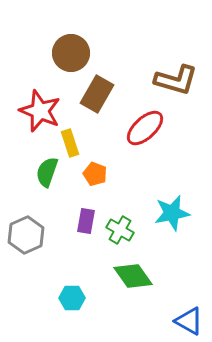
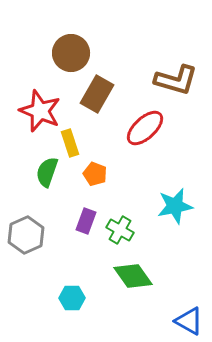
cyan star: moved 3 px right, 7 px up
purple rectangle: rotated 10 degrees clockwise
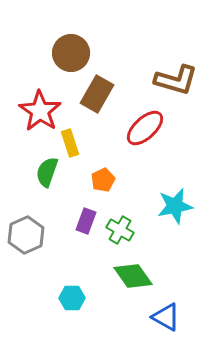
red star: rotated 12 degrees clockwise
orange pentagon: moved 8 px right, 6 px down; rotated 25 degrees clockwise
blue triangle: moved 23 px left, 4 px up
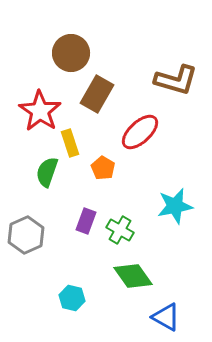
red ellipse: moved 5 px left, 4 px down
orange pentagon: moved 12 px up; rotated 15 degrees counterclockwise
cyan hexagon: rotated 15 degrees clockwise
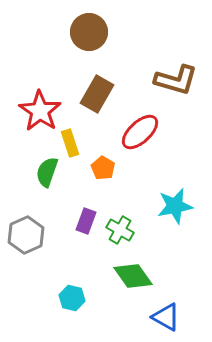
brown circle: moved 18 px right, 21 px up
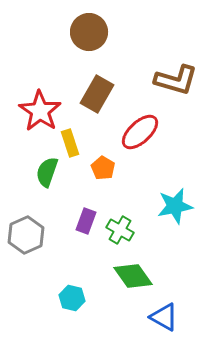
blue triangle: moved 2 px left
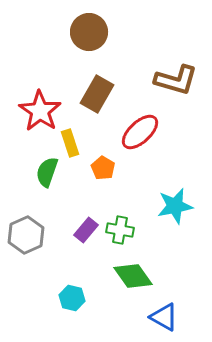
purple rectangle: moved 9 px down; rotated 20 degrees clockwise
green cross: rotated 20 degrees counterclockwise
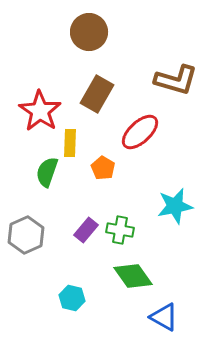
yellow rectangle: rotated 20 degrees clockwise
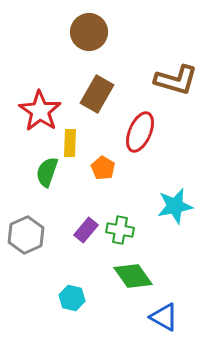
red ellipse: rotated 24 degrees counterclockwise
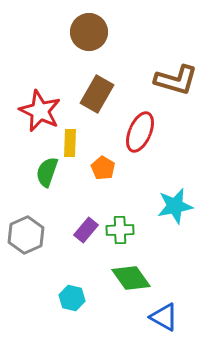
red star: rotated 9 degrees counterclockwise
green cross: rotated 12 degrees counterclockwise
green diamond: moved 2 px left, 2 px down
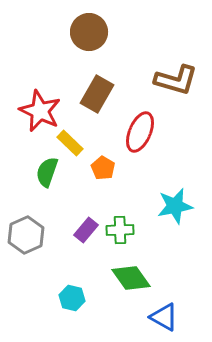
yellow rectangle: rotated 48 degrees counterclockwise
